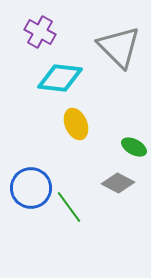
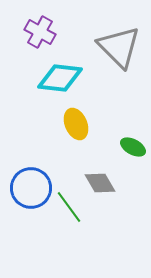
green ellipse: moved 1 px left
gray diamond: moved 18 px left; rotated 32 degrees clockwise
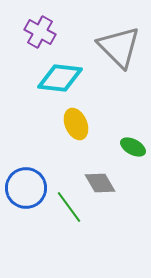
blue circle: moved 5 px left
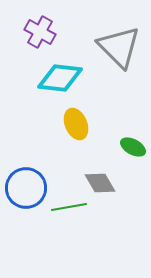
green line: rotated 64 degrees counterclockwise
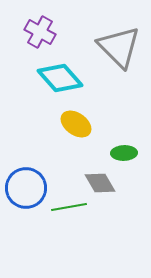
cyan diamond: rotated 42 degrees clockwise
yellow ellipse: rotated 32 degrees counterclockwise
green ellipse: moved 9 px left, 6 px down; rotated 30 degrees counterclockwise
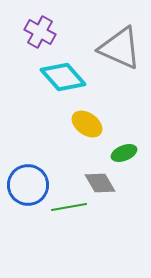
gray triangle: moved 1 px right, 1 px down; rotated 21 degrees counterclockwise
cyan diamond: moved 3 px right, 1 px up
yellow ellipse: moved 11 px right
green ellipse: rotated 20 degrees counterclockwise
blue circle: moved 2 px right, 3 px up
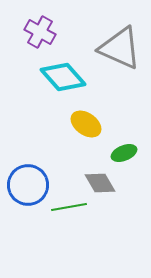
yellow ellipse: moved 1 px left
